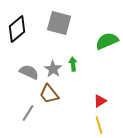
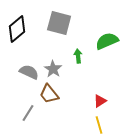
green arrow: moved 5 px right, 8 px up
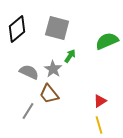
gray square: moved 2 px left, 5 px down
green arrow: moved 8 px left; rotated 40 degrees clockwise
gray line: moved 2 px up
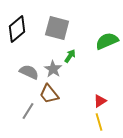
yellow line: moved 3 px up
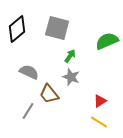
gray star: moved 18 px right, 8 px down; rotated 12 degrees counterclockwise
yellow line: rotated 42 degrees counterclockwise
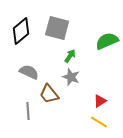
black diamond: moved 4 px right, 2 px down
gray line: rotated 36 degrees counterclockwise
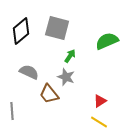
gray star: moved 5 px left
gray line: moved 16 px left
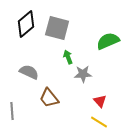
black diamond: moved 5 px right, 7 px up
green semicircle: moved 1 px right
green arrow: moved 2 px left, 1 px down; rotated 56 degrees counterclockwise
gray star: moved 17 px right, 3 px up; rotated 24 degrees counterclockwise
brown trapezoid: moved 4 px down
red triangle: rotated 40 degrees counterclockwise
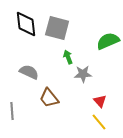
black diamond: rotated 56 degrees counterclockwise
yellow line: rotated 18 degrees clockwise
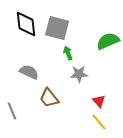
green arrow: moved 4 px up
gray star: moved 4 px left
red triangle: moved 1 px left
gray line: rotated 18 degrees counterclockwise
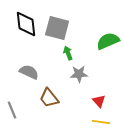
gray line: moved 1 px up
yellow line: moved 2 px right; rotated 42 degrees counterclockwise
